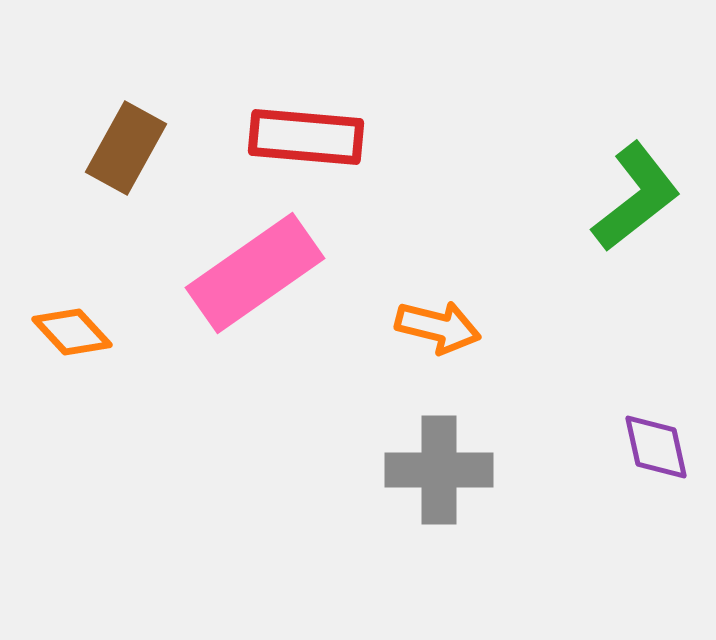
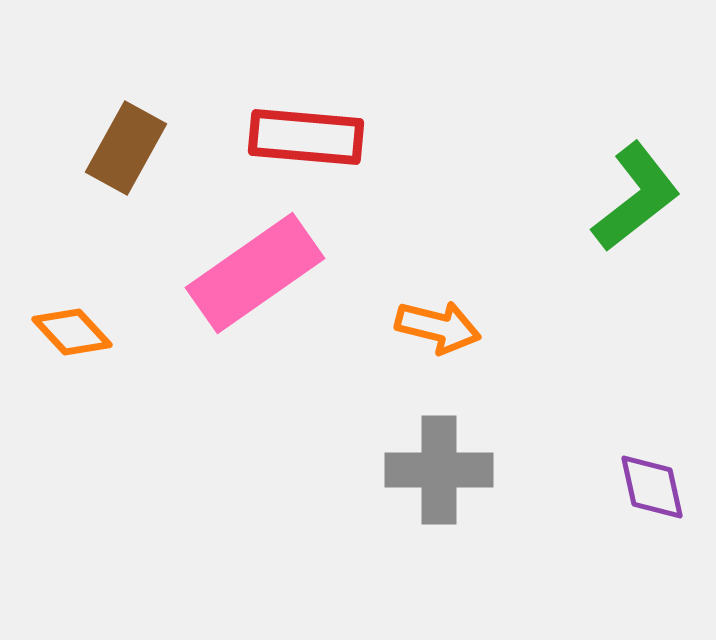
purple diamond: moved 4 px left, 40 px down
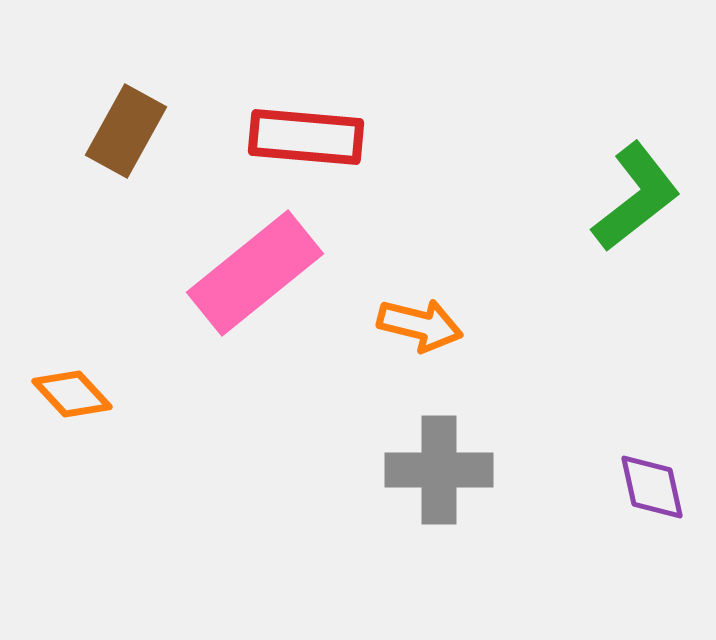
brown rectangle: moved 17 px up
pink rectangle: rotated 4 degrees counterclockwise
orange arrow: moved 18 px left, 2 px up
orange diamond: moved 62 px down
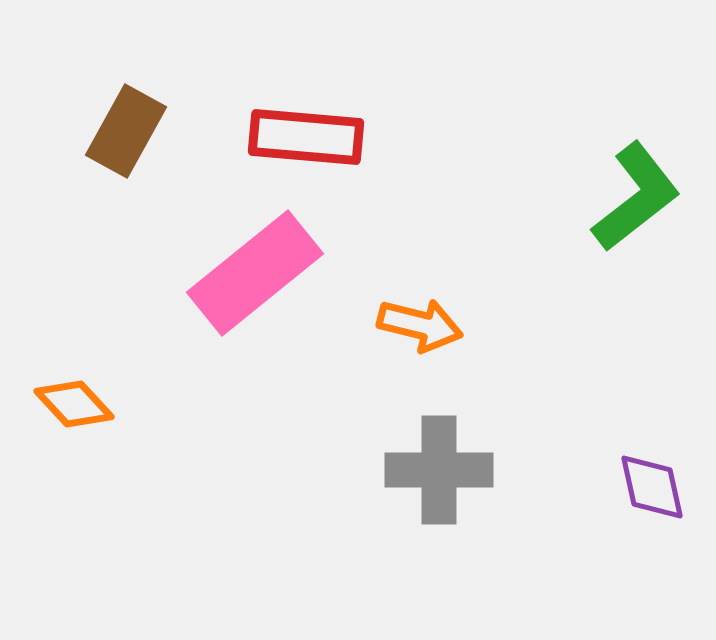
orange diamond: moved 2 px right, 10 px down
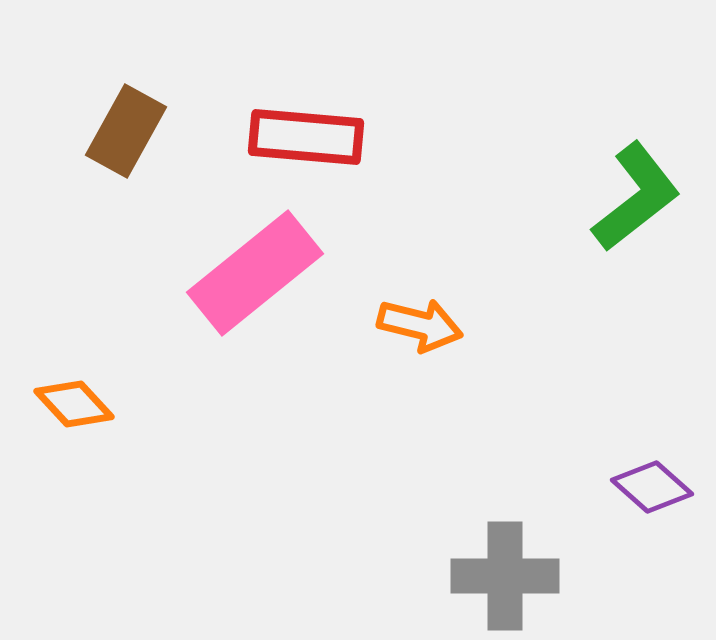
gray cross: moved 66 px right, 106 px down
purple diamond: rotated 36 degrees counterclockwise
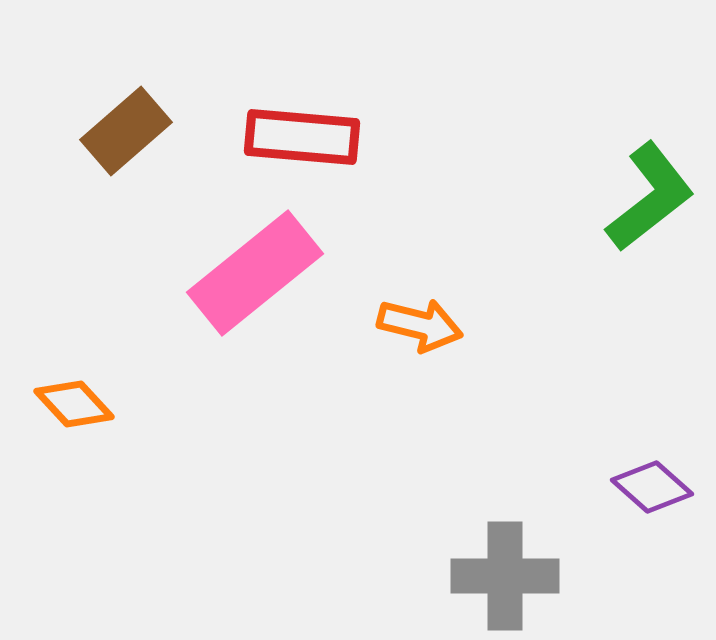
brown rectangle: rotated 20 degrees clockwise
red rectangle: moved 4 px left
green L-shape: moved 14 px right
